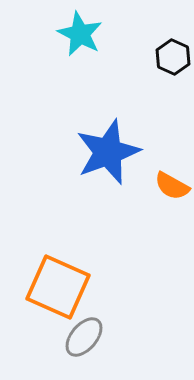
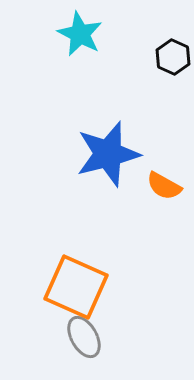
blue star: moved 2 px down; rotated 6 degrees clockwise
orange semicircle: moved 8 px left
orange square: moved 18 px right
gray ellipse: rotated 69 degrees counterclockwise
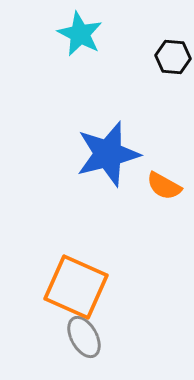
black hexagon: rotated 20 degrees counterclockwise
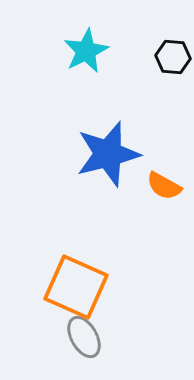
cyan star: moved 6 px right, 17 px down; rotated 18 degrees clockwise
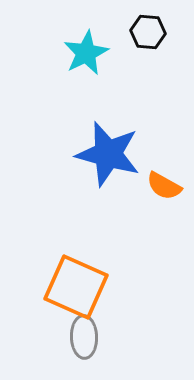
cyan star: moved 2 px down
black hexagon: moved 25 px left, 25 px up
blue star: rotated 30 degrees clockwise
gray ellipse: rotated 27 degrees clockwise
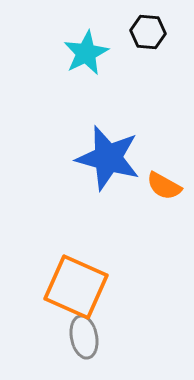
blue star: moved 4 px down
gray ellipse: rotated 9 degrees counterclockwise
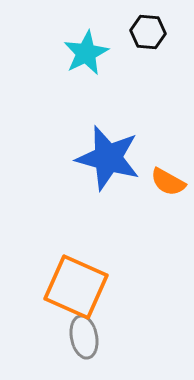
orange semicircle: moved 4 px right, 4 px up
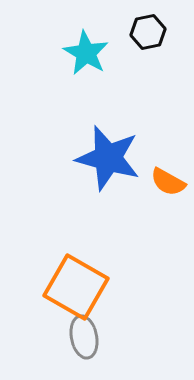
black hexagon: rotated 16 degrees counterclockwise
cyan star: rotated 15 degrees counterclockwise
orange square: rotated 6 degrees clockwise
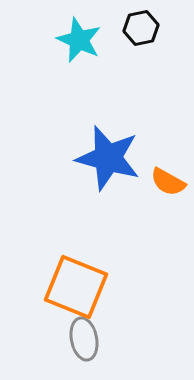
black hexagon: moved 7 px left, 4 px up
cyan star: moved 7 px left, 13 px up; rotated 6 degrees counterclockwise
orange square: rotated 8 degrees counterclockwise
gray ellipse: moved 2 px down
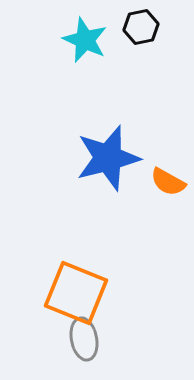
black hexagon: moved 1 px up
cyan star: moved 6 px right
blue star: rotated 30 degrees counterclockwise
orange square: moved 6 px down
